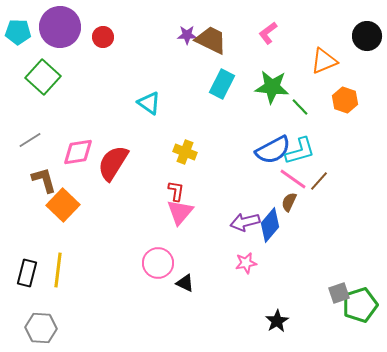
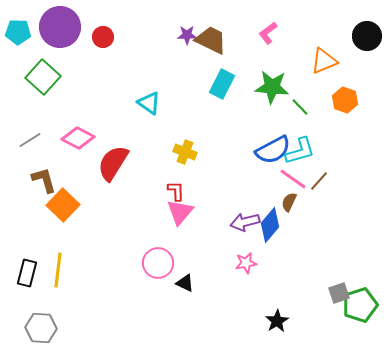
pink diamond: moved 14 px up; rotated 36 degrees clockwise
red L-shape: rotated 10 degrees counterclockwise
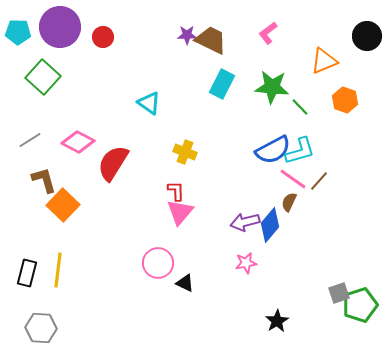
pink diamond: moved 4 px down
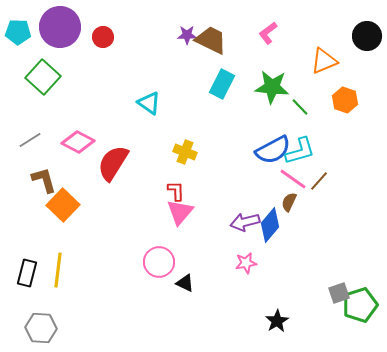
pink circle: moved 1 px right, 1 px up
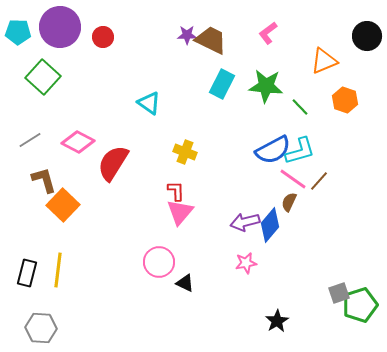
green star: moved 6 px left, 1 px up
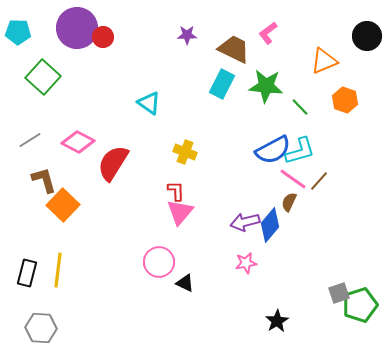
purple circle: moved 17 px right, 1 px down
brown trapezoid: moved 23 px right, 9 px down
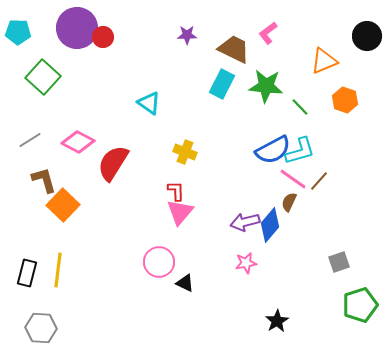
gray square: moved 31 px up
